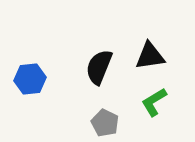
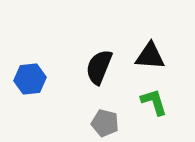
black triangle: rotated 12 degrees clockwise
green L-shape: rotated 104 degrees clockwise
gray pentagon: rotated 12 degrees counterclockwise
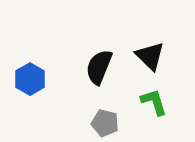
black triangle: rotated 40 degrees clockwise
blue hexagon: rotated 24 degrees counterclockwise
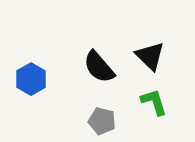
black semicircle: rotated 63 degrees counterclockwise
blue hexagon: moved 1 px right
gray pentagon: moved 3 px left, 2 px up
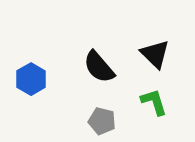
black triangle: moved 5 px right, 2 px up
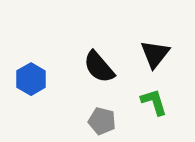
black triangle: rotated 24 degrees clockwise
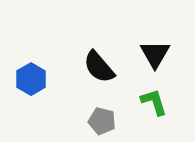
black triangle: rotated 8 degrees counterclockwise
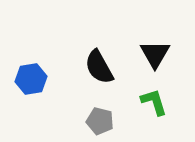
black semicircle: rotated 12 degrees clockwise
blue hexagon: rotated 20 degrees clockwise
gray pentagon: moved 2 px left
